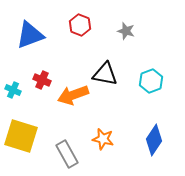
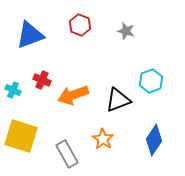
black triangle: moved 13 px right, 26 px down; rotated 32 degrees counterclockwise
orange star: rotated 20 degrees clockwise
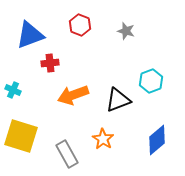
red cross: moved 8 px right, 17 px up; rotated 30 degrees counterclockwise
blue diamond: moved 3 px right; rotated 16 degrees clockwise
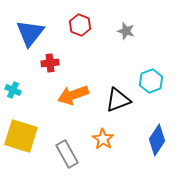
blue triangle: moved 2 px up; rotated 32 degrees counterclockwise
blue diamond: rotated 16 degrees counterclockwise
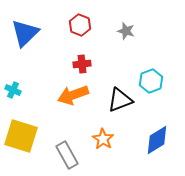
blue triangle: moved 5 px left; rotated 8 degrees clockwise
red cross: moved 32 px right, 1 px down
black triangle: moved 2 px right
blue diamond: rotated 24 degrees clockwise
gray rectangle: moved 1 px down
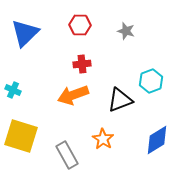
red hexagon: rotated 20 degrees counterclockwise
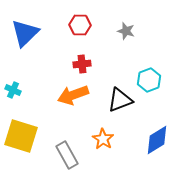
cyan hexagon: moved 2 px left, 1 px up
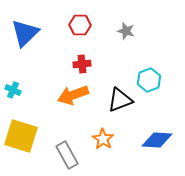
blue diamond: rotated 36 degrees clockwise
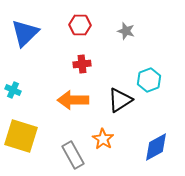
orange arrow: moved 5 px down; rotated 20 degrees clockwise
black triangle: rotated 12 degrees counterclockwise
blue diamond: moved 1 px left, 7 px down; rotated 32 degrees counterclockwise
gray rectangle: moved 6 px right
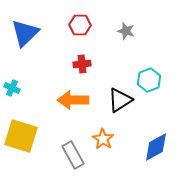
cyan cross: moved 1 px left, 2 px up
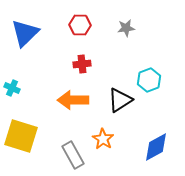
gray star: moved 3 px up; rotated 24 degrees counterclockwise
